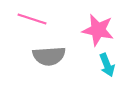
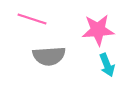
pink star: rotated 16 degrees counterclockwise
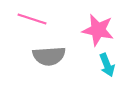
pink star: rotated 16 degrees clockwise
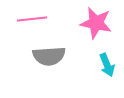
pink line: rotated 24 degrees counterclockwise
pink star: moved 2 px left, 7 px up
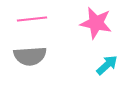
gray semicircle: moved 19 px left
cyan arrow: rotated 110 degrees counterclockwise
